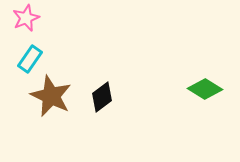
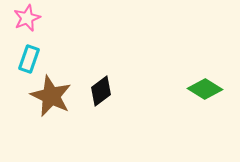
pink star: moved 1 px right
cyan rectangle: moved 1 px left; rotated 16 degrees counterclockwise
black diamond: moved 1 px left, 6 px up
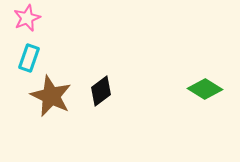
cyan rectangle: moved 1 px up
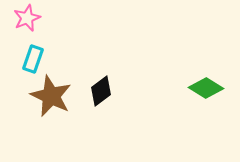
cyan rectangle: moved 4 px right, 1 px down
green diamond: moved 1 px right, 1 px up
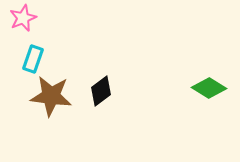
pink star: moved 4 px left
green diamond: moved 3 px right
brown star: rotated 18 degrees counterclockwise
